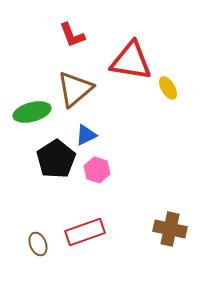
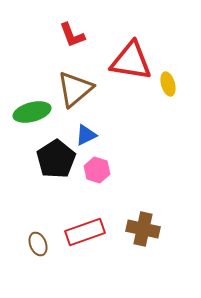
yellow ellipse: moved 4 px up; rotated 15 degrees clockwise
brown cross: moved 27 px left
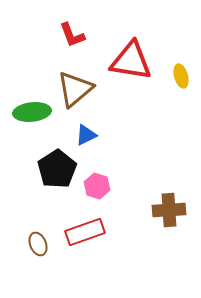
yellow ellipse: moved 13 px right, 8 px up
green ellipse: rotated 9 degrees clockwise
black pentagon: moved 1 px right, 10 px down
pink hexagon: moved 16 px down
brown cross: moved 26 px right, 19 px up; rotated 16 degrees counterclockwise
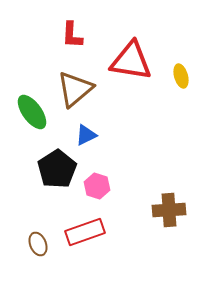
red L-shape: rotated 24 degrees clockwise
green ellipse: rotated 60 degrees clockwise
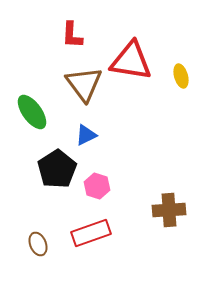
brown triangle: moved 9 px right, 5 px up; rotated 27 degrees counterclockwise
red rectangle: moved 6 px right, 1 px down
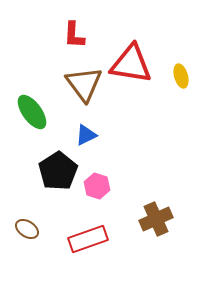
red L-shape: moved 2 px right
red triangle: moved 3 px down
black pentagon: moved 1 px right, 2 px down
brown cross: moved 13 px left, 9 px down; rotated 20 degrees counterclockwise
red rectangle: moved 3 px left, 6 px down
brown ellipse: moved 11 px left, 15 px up; rotated 35 degrees counterclockwise
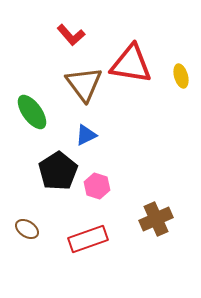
red L-shape: moved 3 px left; rotated 44 degrees counterclockwise
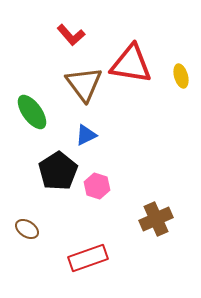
red rectangle: moved 19 px down
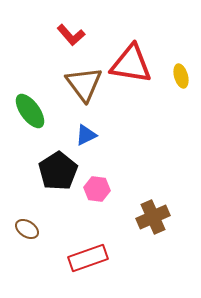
green ellipse: moved 2 px left, 1 px up
pink hexagon: moved 3 px down; rotated 10 degrees counterclockwise
brown cross: moved 3 px left, 2 px up
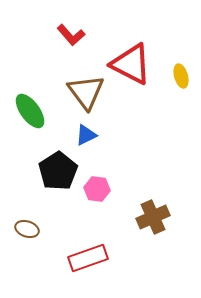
red triangle: rotated 18 degrees clockwise
brown triangle: moved 2 px right, 8 px down
brown ellipse: rotated 15 degrees counterclockwise
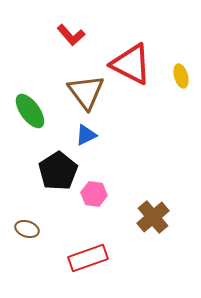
pink hexagon: moved 3 px left, 5 px down
brown cross: rotated 16 degrees counterclockwise
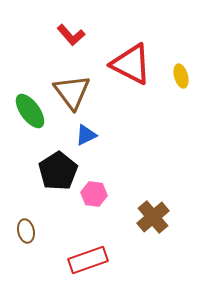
brown triangle: moved 14 px left
brown ellipse: moved 1 px left, 2 px down; rotated 60 degrees clockwise
red rectangle: moved 2 px down
